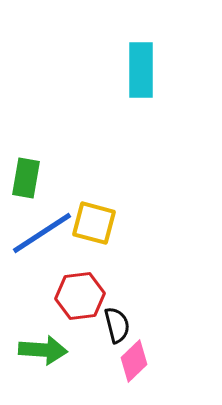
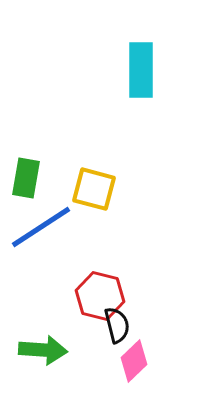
yellow square: moved 34 px up
blue line: moved 1 px left, 6 px up
red hexagon: moved 20 px right; rotated 21 degrees clockwise
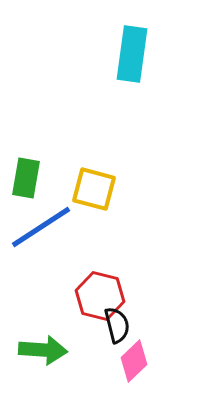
cyan rectangle: moved 9 px left, 16 px up; rotated 8 degrees clockwise
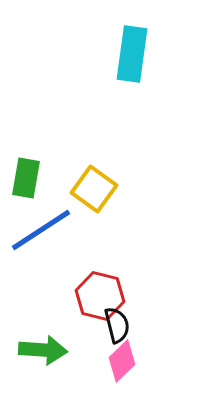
yellow square: rotated 21 degrees clockwise
blue line: moved 3 px down
pink diamond: moved 12 px left
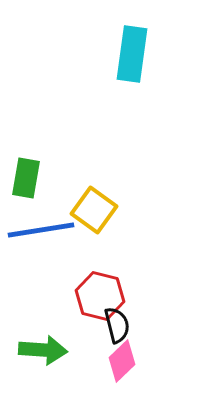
yellow square: moved 21 px down
blue line: rotated 24 degrees clockwise
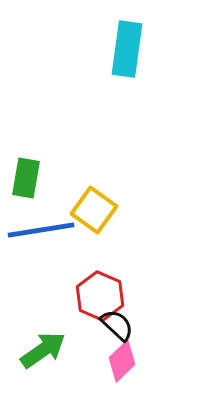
cyan rectangle: moved 5 px left, 5 px up
red hexagon: rotated 9 degrees clockwise
black semicircle: rotated 33 degrees counterclockwise
green arrow: rotated 39 degrees counterclockwise
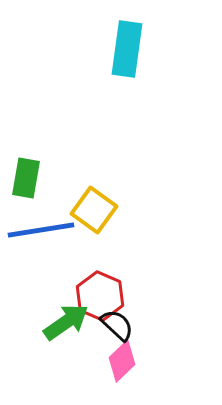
green arrow: moved 23 px right, 28 px up
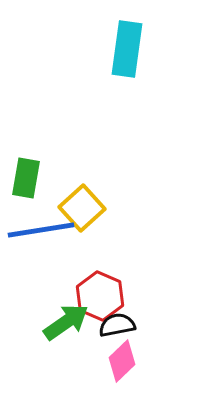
yellow square: moved 12 px left, 2 px up; rotated 12 degrees clockwise
black semicircle: rotated 54 degrees counterclockwise
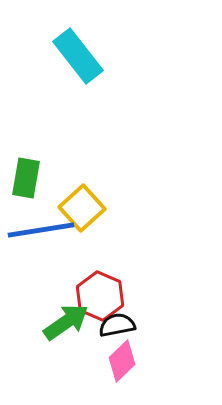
cyan rectangle: moved 49 px left, 7 px down; rotated 46 degrees counterclockwise
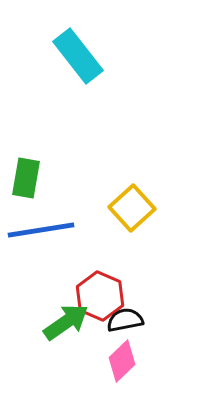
yellow square: moved 50 px right
black semicircle: moved 8 px right, 5 px up
